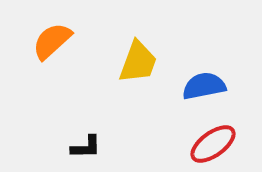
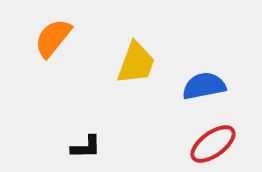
orange semicircle: moved 1 px right, 3 px up; rotated 9 degrees counterclockwise
yellow trapezoid: moved 2 px left, 1 px down
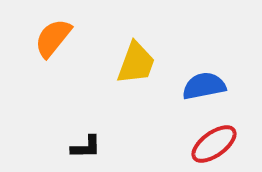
red ellipse: moved 1 px right
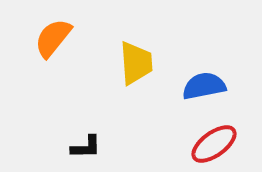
yellow trapezoid: rotated 24 degrees counterclockwise
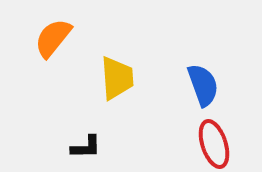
yellow trapezoid: moved 19 px left, 15 px down
blue semicircle: moved 1 px left, 1 px up; rotated 81 degrees clockwise
red ellipse: rotated 72 degrees counterclockwise
